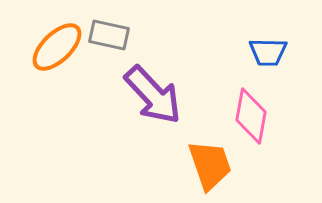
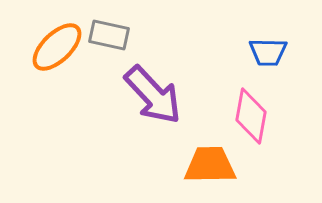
orange trapezoid: rotated 72 degrees counterclockwise
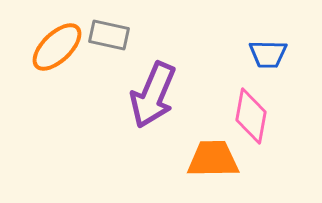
blue trapezoid: moved 2 px down
purple arrow: rotated 66 degrees clockwise
orange trapezoid: moved 3 px right, 6 px up
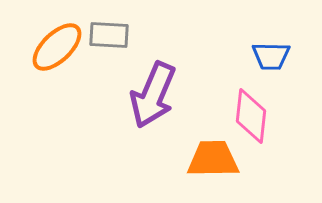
gray rectangle: rotated 9 degrees counterclockwise
blue trapezoid: moved 3 px right, 2 px down
pink diamond: rotated 4 degrees counterclockwise
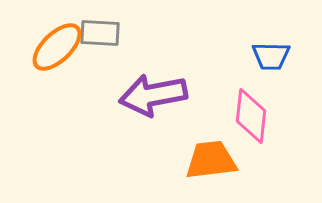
gray rectangle: moved 9 px left, 2 px up
purple arrow: rotated 56 degrees clockwise
orange trapezoid: moved 2 px left, 1 px down; rotated 6 degrees counterclockwise
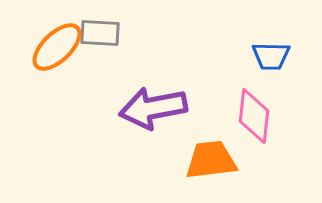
purple arrow: moved 13 px down
pink diamond: moved 3 px right
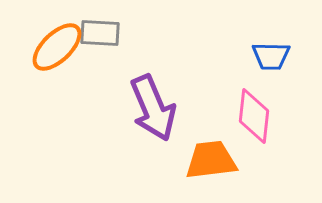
purple arrow: rotated 102 degrees counterclockwise
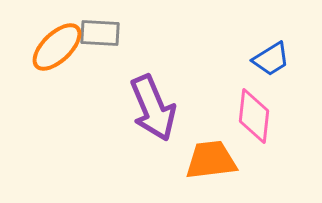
blue trapezoid: moved 3 px down; rotated 33 degrees counterclockwise
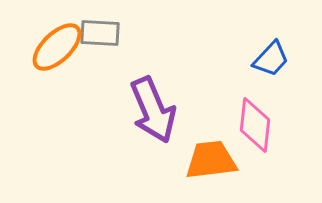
blue trapezoid: rotated 15 degrees counterclockwise
purple arrow: moved 2 px down
pink diamond: moved 1 px right, 9 px down
